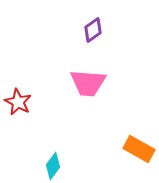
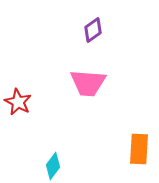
orange rectangle: rotated 64 degrees clockwise
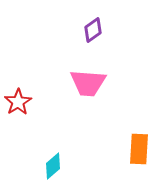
red star: rotated 12 degrees clockwise
cyan diamond: rotated 12 degrees clockwise
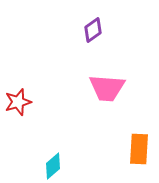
pink trapezoid: moved 19 px right, 5 px down
red star: rotated 16 degrees clockwise
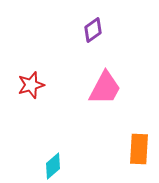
pink trapezoid: moved 2 px left; rotated 66 degrees counterclockwise
red star: moved 13 px right, 17 px up
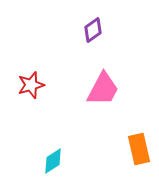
pink trapezoid: moved 2 px left, 1 px down
orange rectangle: rotated 16 degrees counterclockwise
cyan diamond: moved 5 px up; rotated 8 degrees clockwise
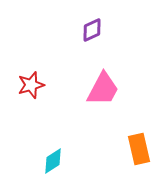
purple diamond: moved 1 px left; rotated 10 degrees clockwise
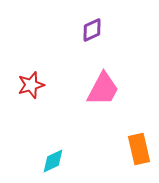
cyan diamond: rotated 8 degrees clockwise
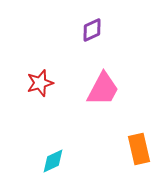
red star: moved 9 px right, 2 px up
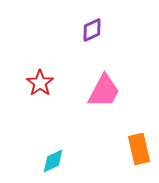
red star: rotated 20 degrees counterclockwise
pink trapezoid: moved 1 px right, 2 px down
